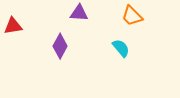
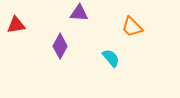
orange trapezoid: moved 11 px down
red triangle: moved 3 px right, 1 px up
cyan semicircle: moved 10 px left, 10 px down
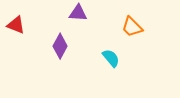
purple triangle: moved 1 px left
red triangle: rotated 30 degrees clockwise
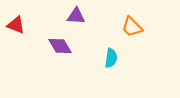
purple triangle: moved 2 px left, 3 px down
purple diamond: rotated 60 degrees counterclockwise
cyan semicircle: rotated 48 degrees clockwise
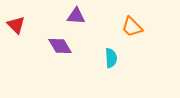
red triangle: rotated 24 degrees clockwise
cyan semicircle: rotated 12 degrees counterclockwise
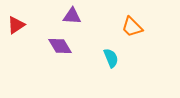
purple triangle: moved 4 px left
red triangle: rotated 42 degrees clockwise
cyan semicircle: rotated 18 degrees counterclockwise
